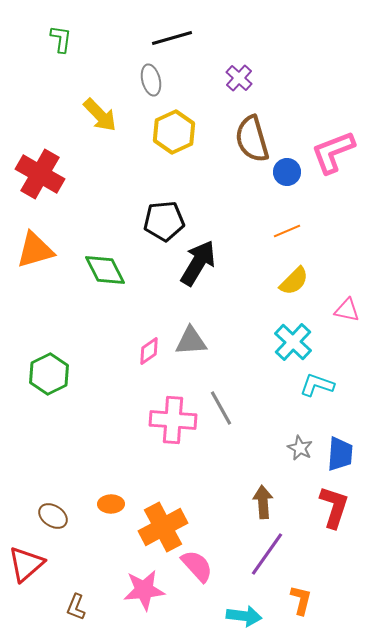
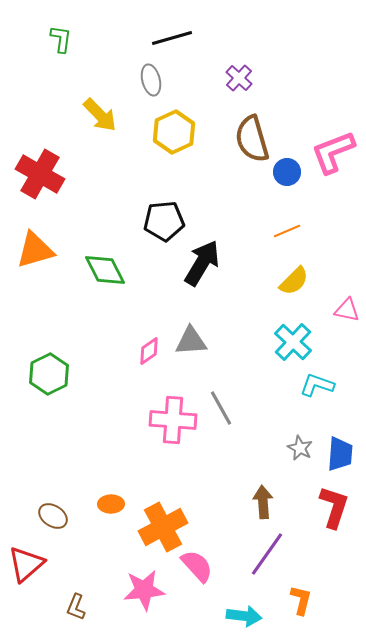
black arrow: moved 4 px right
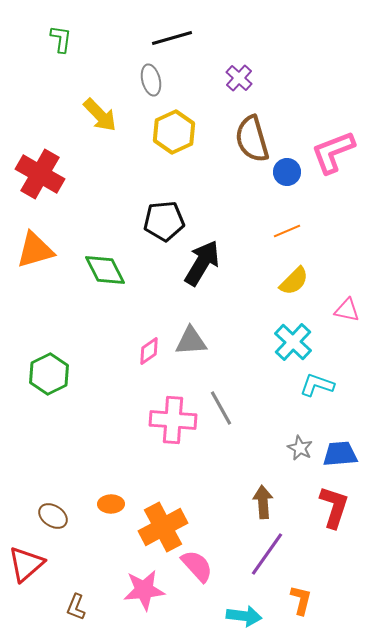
blue trapezoid: rotated 99 degrees counterclockwise
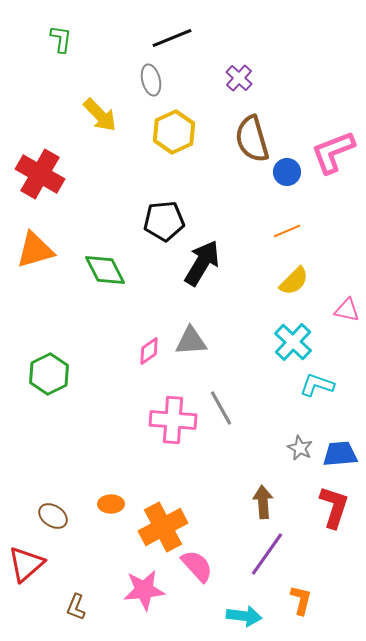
black line: rotated 6 degrees counterclockwise
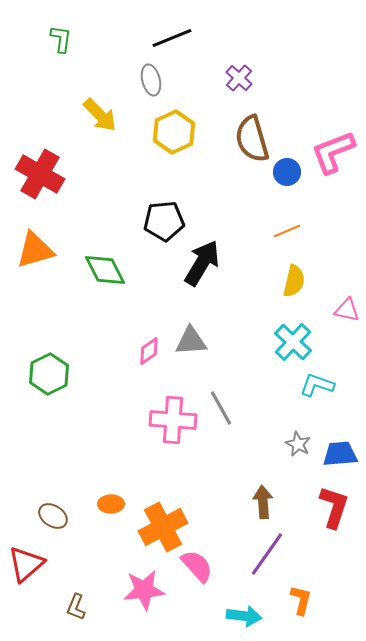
yellow semicircle: rotated 32 degrees counterclockwise
gray star: moved 2 px left, 4 px up
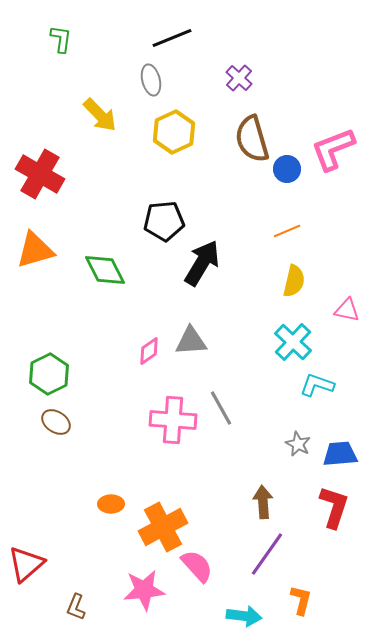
pink L-shape: moved 3 px up
blue circle: moved 3 px up
brown ellipse: moved 3 px right, 94 px up
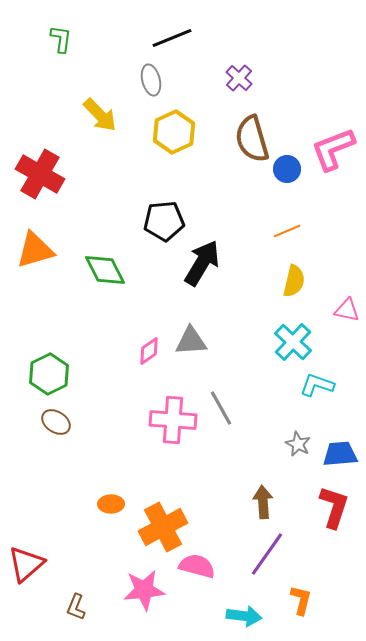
pink semicircle: rotated 33 degrees counterclockwise
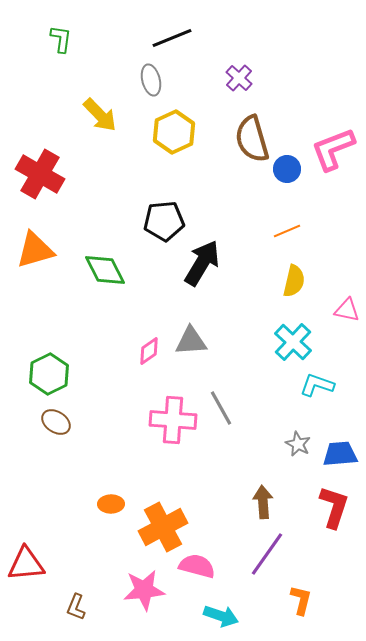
red triangle: rotated 36 degrees clockwise
cyan arrow: moved 23 px left; rotated 12 degrees clockwise
